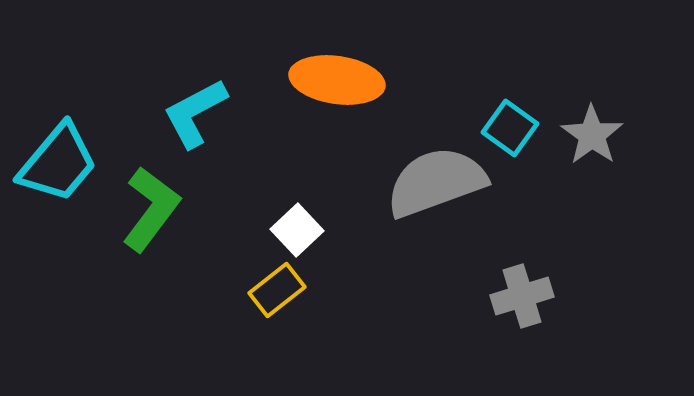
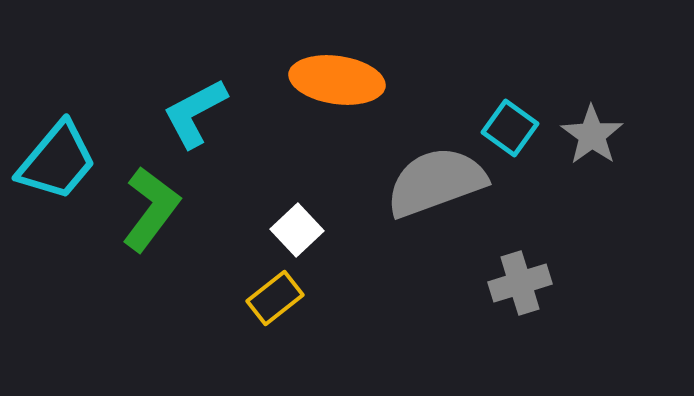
cyan trapezoid: moved 1 px left, 2 px up
yellow rectangle: moved 2 px left, 8 px down
gray cross: moved 2 px left, 13 px up
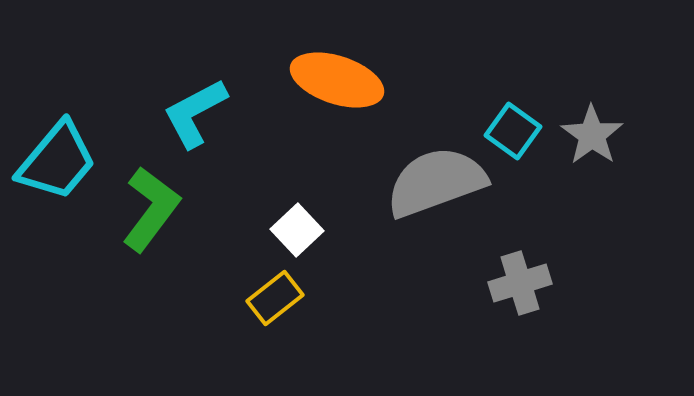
orange ellipse: rotated 10 degrees clockwise
cyan square: moved 3 px right, 3 px down
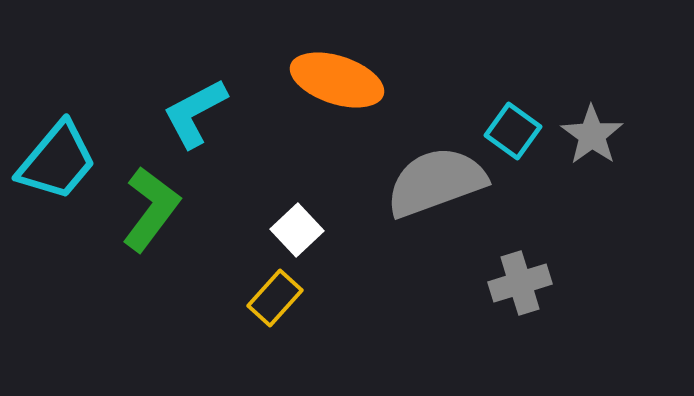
yellow rectangle: rotated 10 degrees counterclockwise
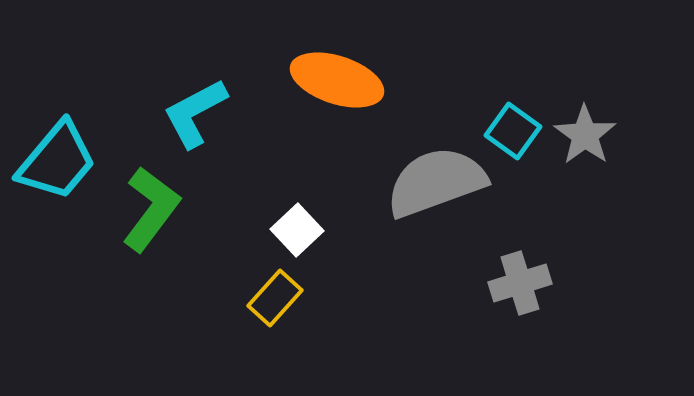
gray star: moved 7 px left
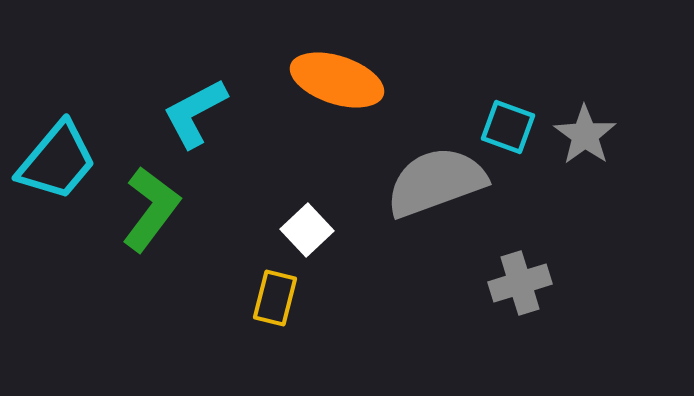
cyan square: moved 5 px left, 4 px up; rotated 16 degrees counterclockwise
white square: moved 10 px right
yellow rectangle: rotated 28 degrees counterclockwise
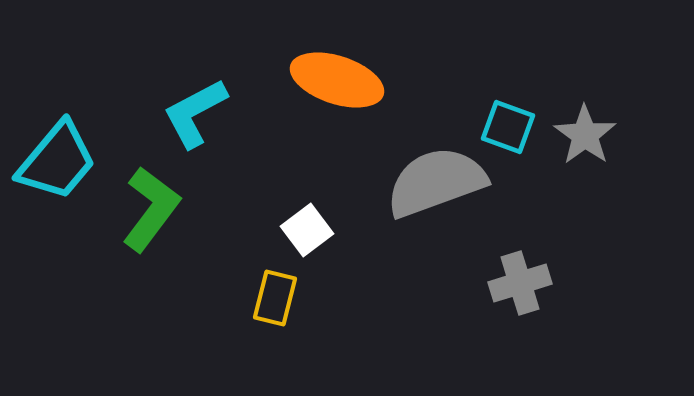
white square: rotated 6 degrees clockwise
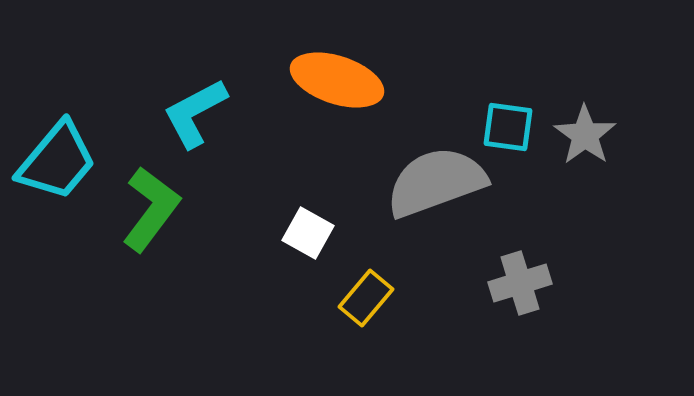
cyan square: rotated 12 degrees counterclockwise
white square: moved 1 px right, 3 px down; rotated 24 degrees counterclockwise
yellow rectangle: moved 91 px right; rotated 26 degrees clockwise
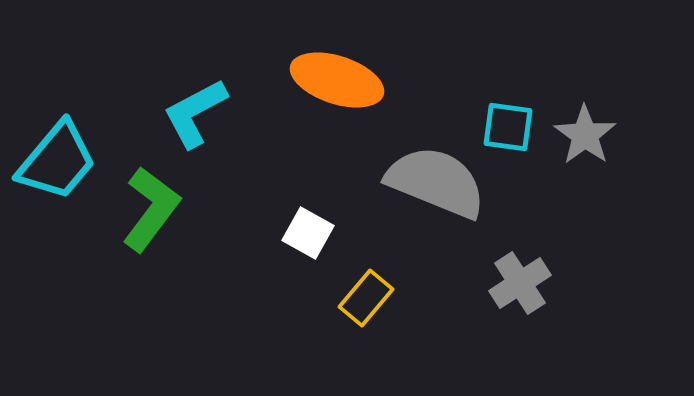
gray semicircle: rotated 42 degrees clockwise
gray cross: rotated 16 degrees counterclockwise
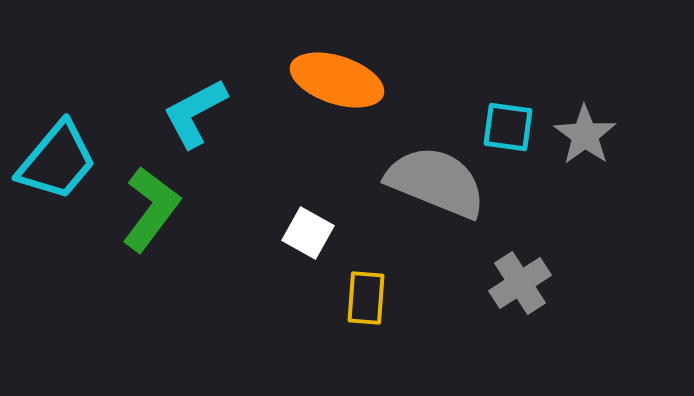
yellow rectangle: rotated 36 degrees counterclockwise
